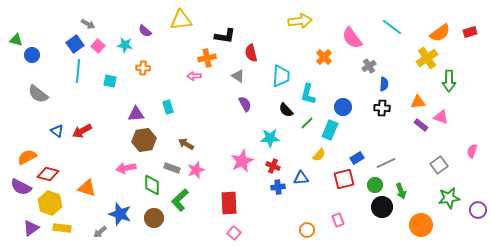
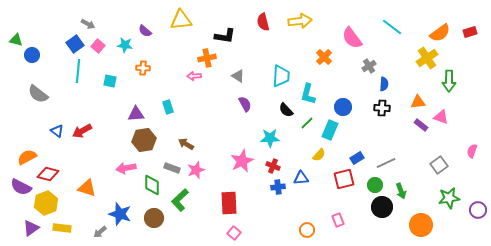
red semicircle at (251, 53): moved 12 px right, 31 px up
yellow hexagon at (50, 203): moved 4 px left; rotated 20 degrees clockwise
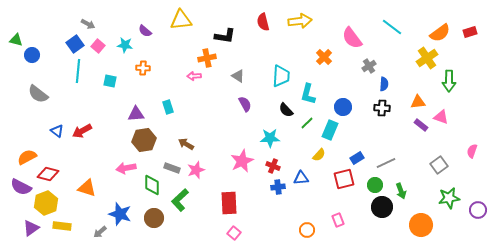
yellow rectangle at (62, 228): moved 2 px up
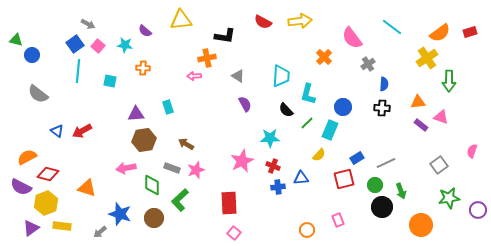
red semicircle at (263, 22): rotated 48 degrees counterclockwise
gray cross at (369, 66): moved 1 px left, 2 px up
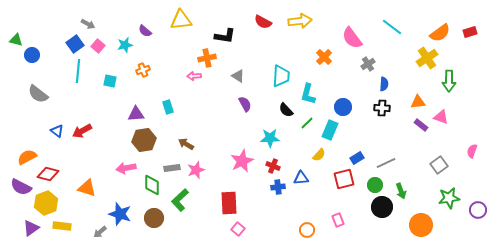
cyan star at (125, 45): rotated 21 degrees counterclockwise
orange cross at (143, 68): moved 2 px down; rotated 24 degrees counterclockwise
gray rectangle at (172, 168): rotated 28 degrees counterclockwise
pink square at (234, 233): moved 4 px right, 4 px up
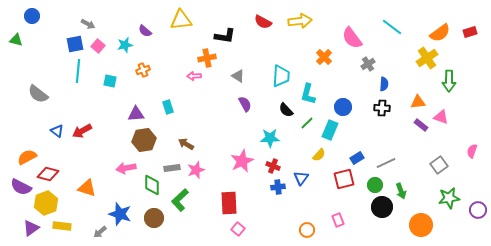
blue square at (75, 44): rotated 24 degrees clockwise
blue circle at (32, 55): moved 39 px up
blue triangle at (301, 178): rotated 49 degrees counterclockwise
